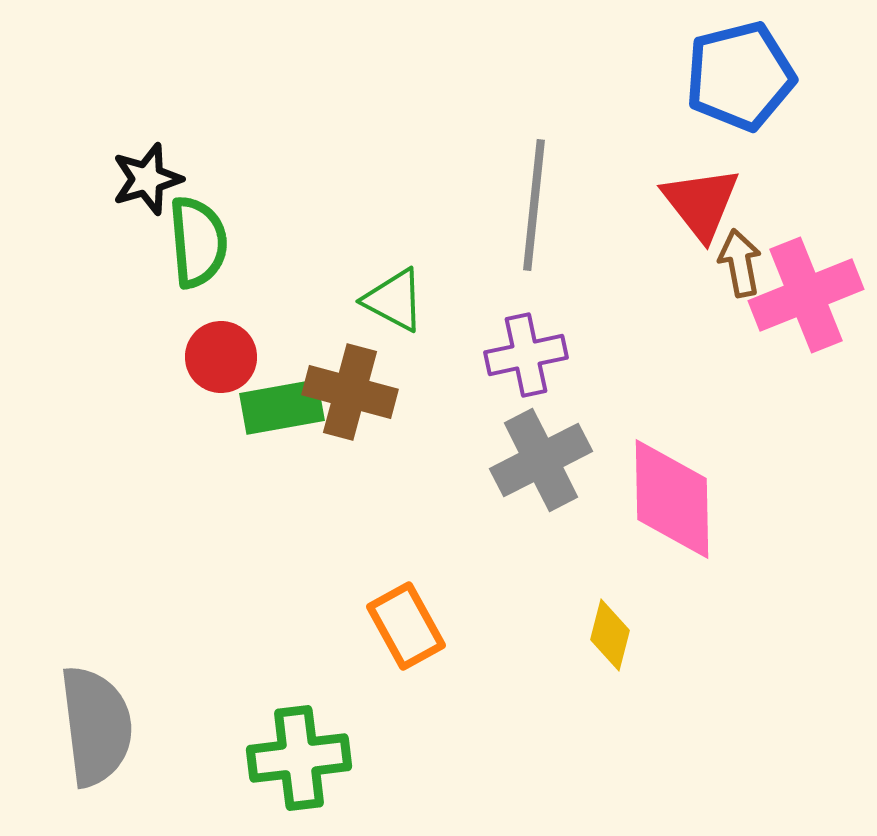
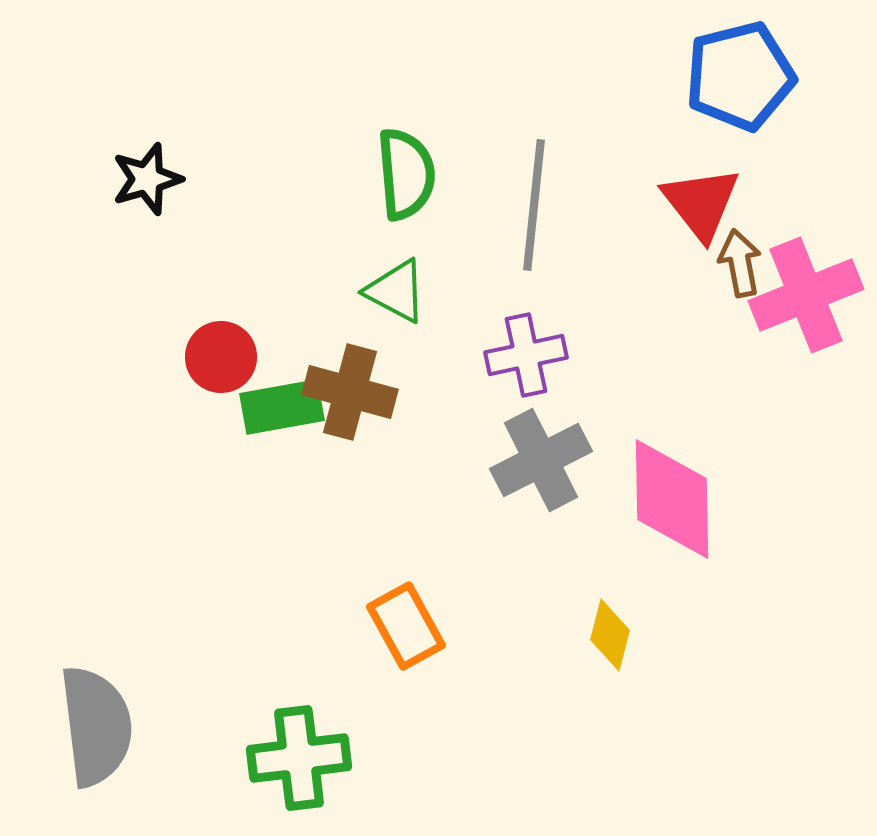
green semicircle: moved 208 px right, 68 px up
green triangle: moved 2 px right, 9 px up
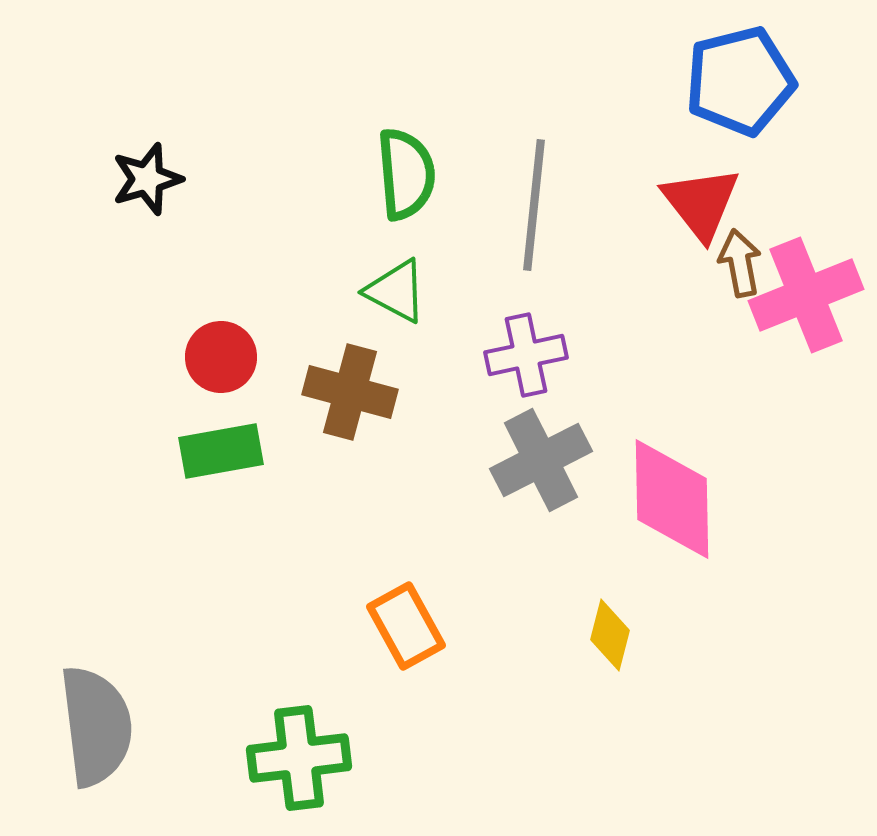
blue pentagon: moved 5 px down
green rectangle: moved 61 px left, 44 px down
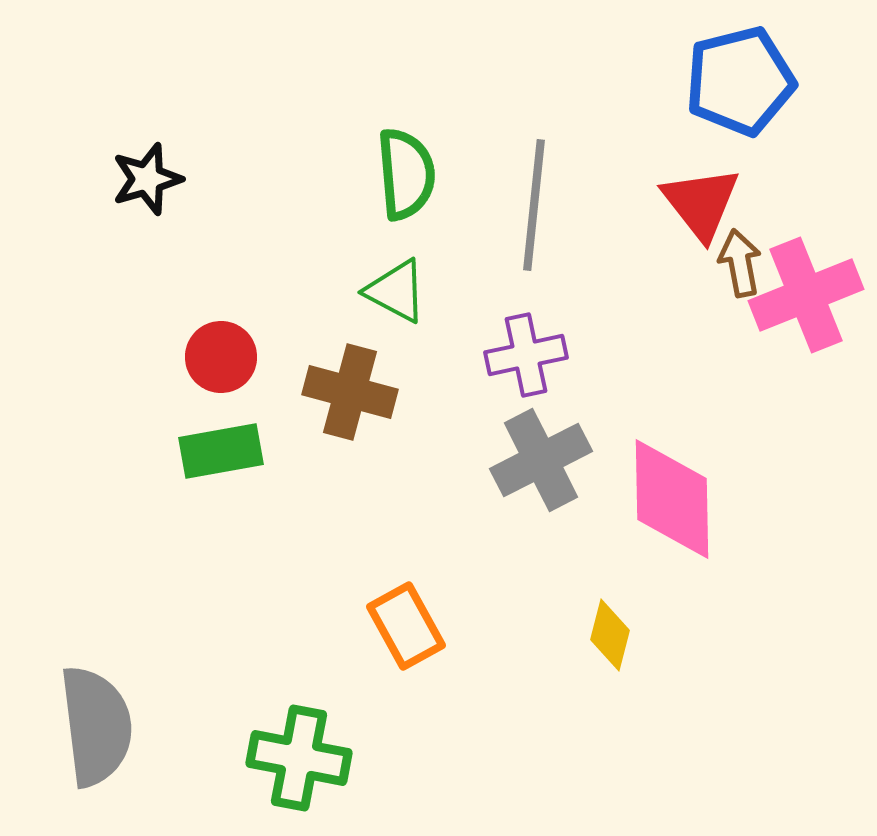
green cross: rotated 18 degrees clockwise
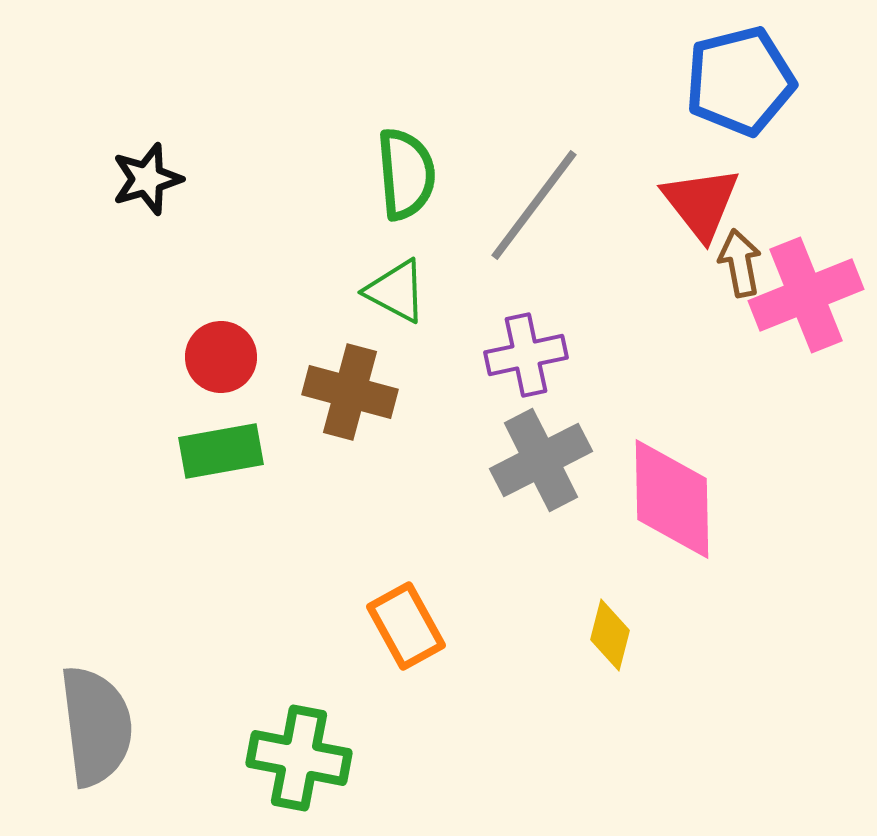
gray line: rotated 31 degrees clockwise
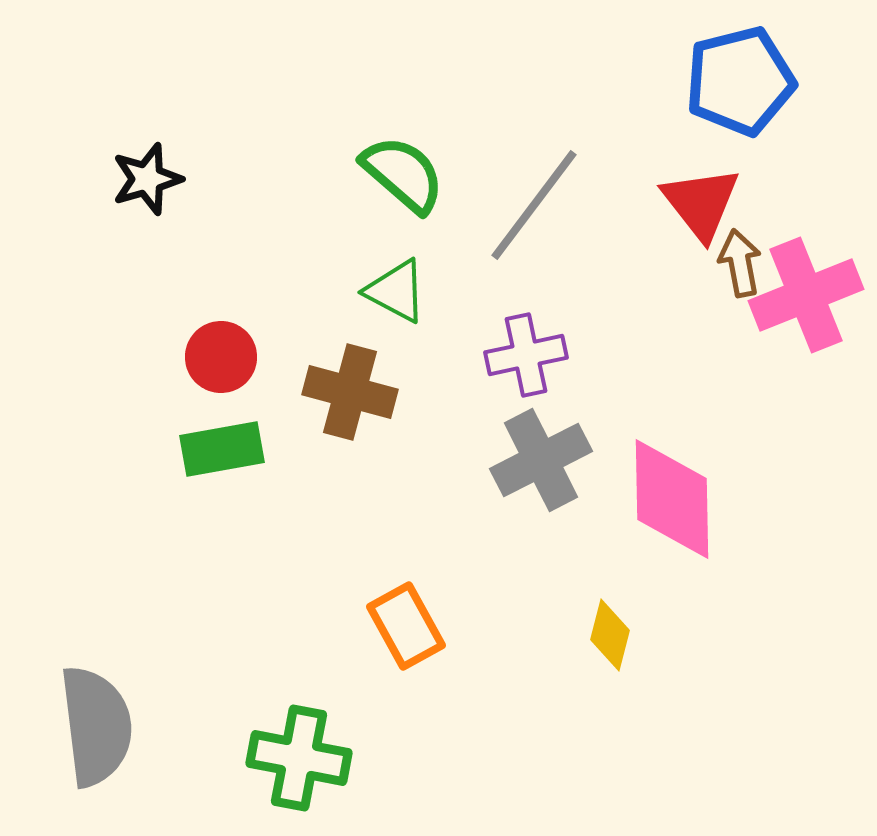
green semicircle: moved 3 px left; rotated 44 degrees counterclockwise
green rectangle: moved 1 px right, 2 px up
